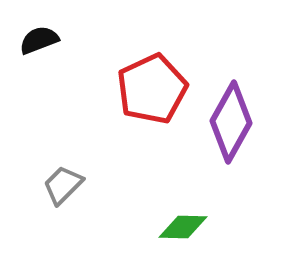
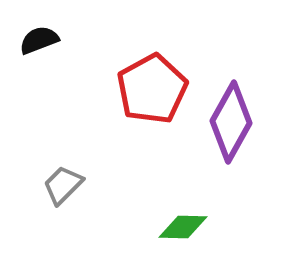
red pentagon: rotated 4 degrees counterclockwise
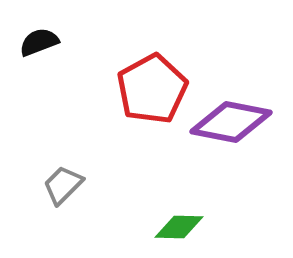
black semicircle: moved 2 px down
purple diamond: rotated 72 degrees clockwise
green diamond: moved 4 px left
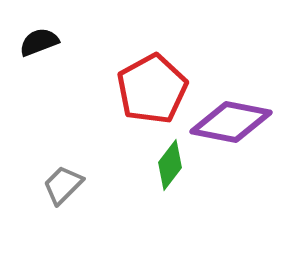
green diamond: moved 9 px left, 62 px up; rotated 54 degrees counterclockwise
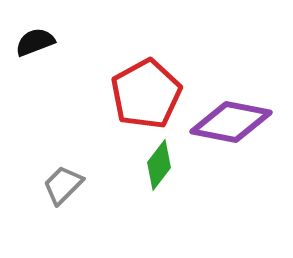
black semicircle: moved 4 px left
red pentagon: moved 6 px left, 5 px down
green diamond: moved 11 px left
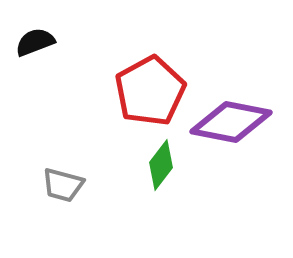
red pentagon: moved 4 px right, 3 px up
green diamond: moved 2 px right
gray trapezoid: rotated 120 degrees counterclockwise
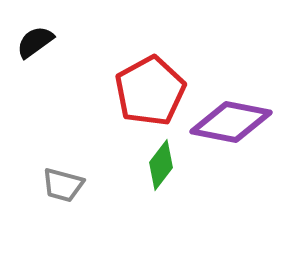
black semicircle: rotated 15 degrees counterclockwise
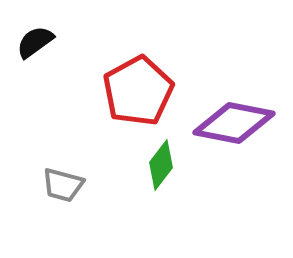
red pentagon: moved 12 px left
purple diamond: moved 3 px right, 1 px down
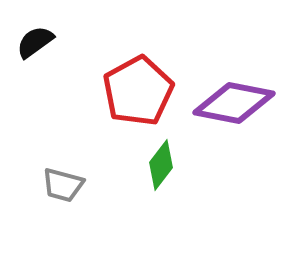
purple diamond: moved 20 px up
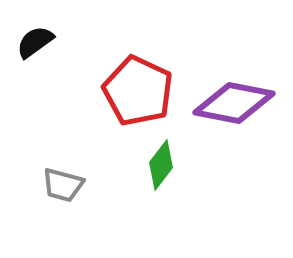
red pentagon: rotated 18 degrees counterclockwise
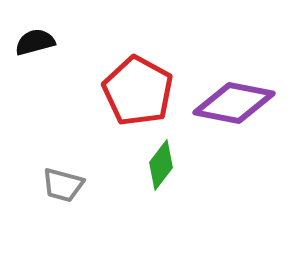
black semicircle: rotated 21 degrees clockwise
red pentagon: rotated 4 degrees clockwise
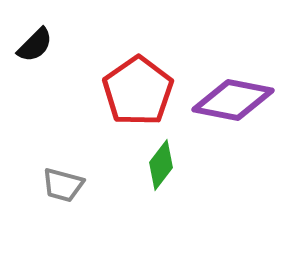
black semicircle: moved 3 px down; rotated 150 degrees clockwise
red pentagon: rotated 8 degrees clockwise
purple diamond: moved 1 px left, 3 px up
